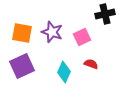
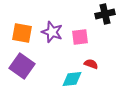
pink square: moved 2 px left; rotated 18 degrees clockwise
purple square: rotated 30 degrees counterclockwise
cyan diamond: moved 8 px right, 7 px down; rotated 60 degrees clockwise
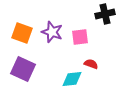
orange square: rotated 10 degrees clockwise
purple square: moved 1 px right, 3 px down; rotated 10 degrees counterclockwise
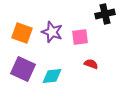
cyan diamond: moved 20 px left, 3 px up
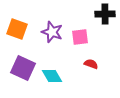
black cross: rotated 12 degrees clockwise
orange square: moved 5 px left, 4 px up
purple square: moved 1 px up
cyan diamond: rotated 65 degrees clockwise
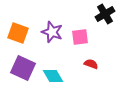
black cross: rotated 30 degrees counterclockwise
orange square: moved 1 px right, 4 px down
cyan diamond: moved 1 px right
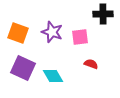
black cross: moved 2 px left; rotated 30 degrees clockwise
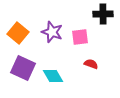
orange square: rotated 20 degrees clockwise
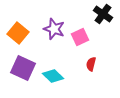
black cross: rotated 36 degrees clockwise
purple star: moved 2 px right, 3 px up
pink square: rotated 18 degrees counterclockwise
red semicircle: rotated 96 degrees counterclockwise
cyan diamond: rotated 15 degrees counterclockwise
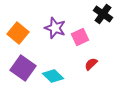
purple star: moved 1 px right, 1 px up
red semicircle: rotated 32 degrees clockwise
purple square: rotated 10 degrees clockwise
